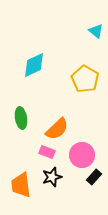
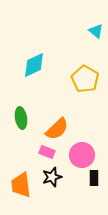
black rectangle: moved 1 px down; rotated 42 degrees counterclockwise
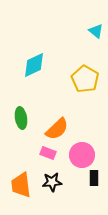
pink rectangle: moved 1 px right, 1 px down
black star: moved 5 px down; rotated 12 degrees clockwise
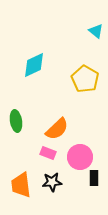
green ellipse: moved 5 px left, 3 px down
pink circle: moved 2 px left, 2 px down
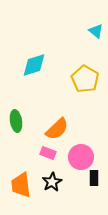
cyan diamond: rotated 8 degrees clockwise
pink circle: moved 1 px right
black star: rotated 24 degrees counterclockwise
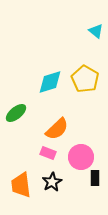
cyan diamond: moved 16 px right, 17 px down
green ellipse: moved 8 px up; rotated 60 degrees clockwise
black rectangle: moved 1 px right
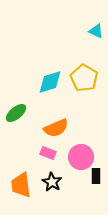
cyan triangle: rotated 14 degrees counterclockwise
yellow pentagon: moved 1 px left, 1 px up
orange semicircle: moved 1 px left, 1 px up; rotated 20 degrees clockwise
black rectangle: moved 1 px right, 2 px up
black star: rotated 12 degrees counterclockwise
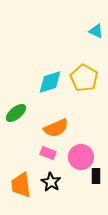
black star: moved 1 px left
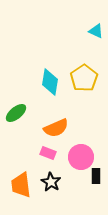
yellow pentagon: rotated 8 degrees clockwise
cyan diamond: rotated 64 degrees counterclockwise
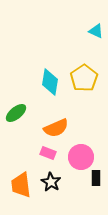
black rectangle: moved 2 px down
